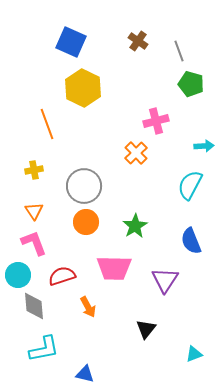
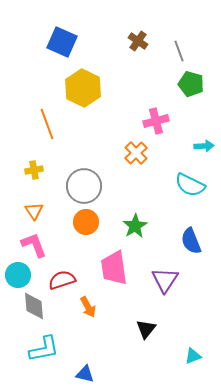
blue square: moved 9 px left
cyan semicircle: rotated 92 degrees counterclockwise
pink L-shape: moved 2 px down
pink trapezoid: rotated 81 degrees clockwise
red semicircle: moved 4 px down
cyan triangle: moved 1 px left, 2 px down
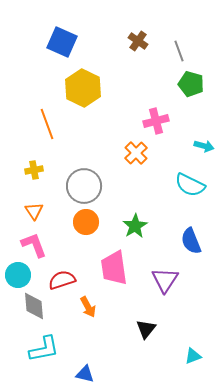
cyan arrow: rotated 18 degrees clockwise
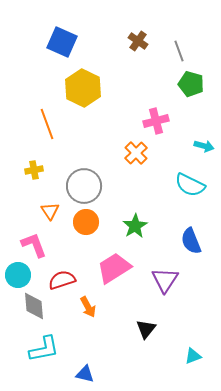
orange triangle: moved 16 px right
pink trapezoid: rotated 66 degrees clockwise
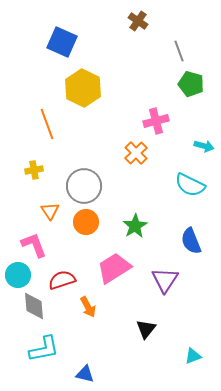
brown cross: moved 20 px up
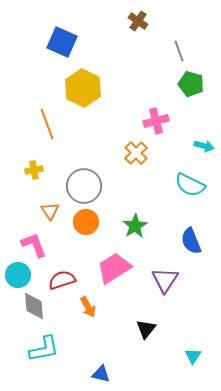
cyan triangle: rotated 36 degrees counterclockwise
blue triangle: moved 16 px right
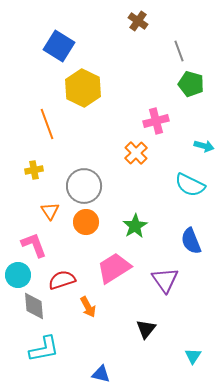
blue square: moved 3 px left, 4 px down; rotated 8 degrees clockwise
purple triangle: rotated 8 degrees counterclockwise
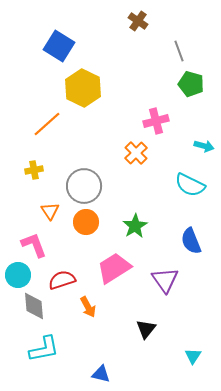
orange line: rotated 68 degrees clockwise
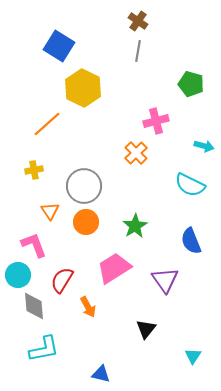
gray line: moved 41 px left; rotated 30 degrees clockwise
red semicircle: rotated 40 degrees counterclockwise
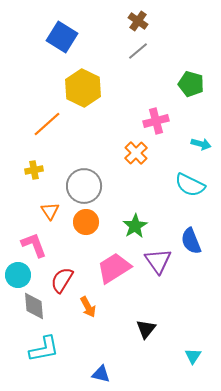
blue square: moved 3 px right, 9 px up
gray line: rotated 40 degrees clockwise
cyan arrow: moved 3 px left, 2 px up
purple triangle: moved 7 px left, 19 px up
